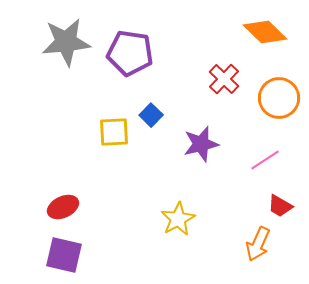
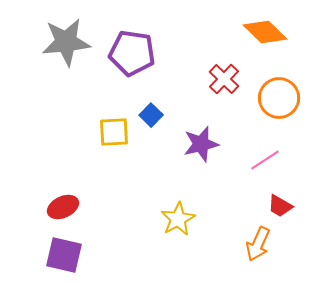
purple pentagon: moved 2 px right
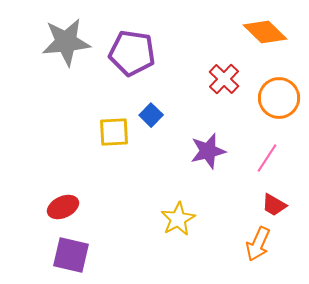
purple star: moved 7 px right, 7 px down
pink line: moved 2 px right, 2 px up; rotated 24 degrees counterclockwise
red trapezoid: moved 6 px left, 1 px up
purple square: moved 7 px right
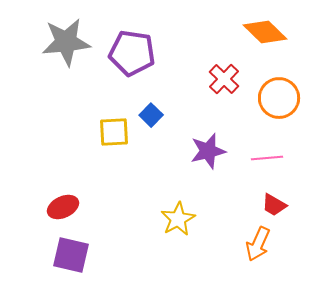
pink line: rotated 52 degrees clockwise
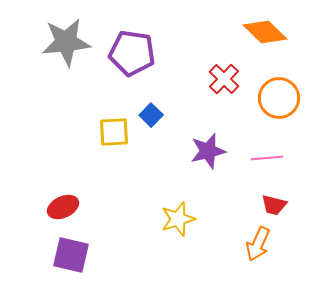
red trapezoid: rotated 16 degrees counterclockwise
yellow star: rotated 12 degrees clockwise
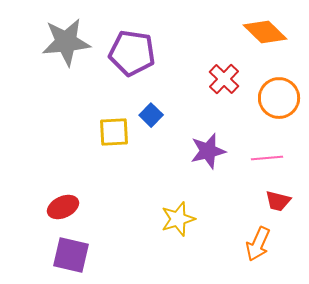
red trapezoid: moved 4 px right, 4 px up
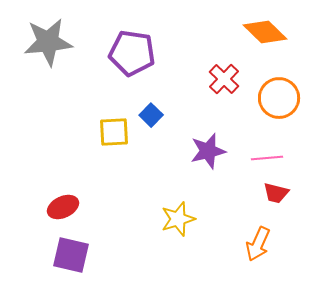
gray star: moved 18 px left
red trapezoid: moved 2 px left, 8 px up
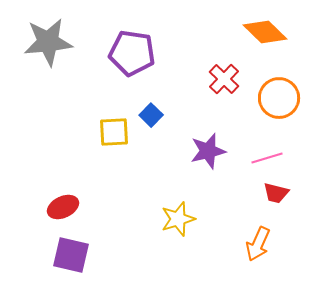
pink line: rotated 12 degrees counterclockwise
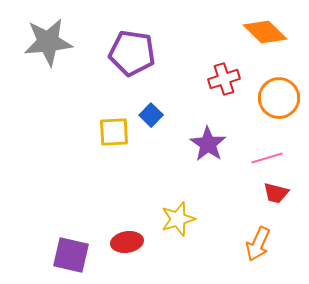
red cross: rotated 28 degrees clockwise
purple star: moved 7 px up; rotated 24 degrees counterclockwise
red ellipse: moved 64 px right, 35 px down; rotated 16 degrees clockwise
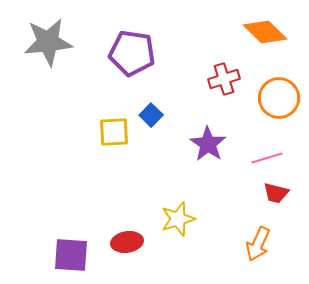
purple square: rotated 9 degrees counterclockwise
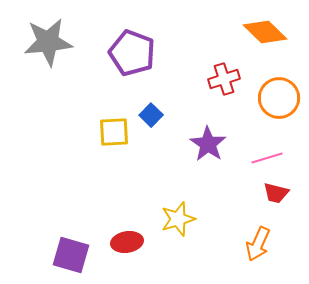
purple pentagon: rotated 12 degrees clockwise
purple square: rotated 12 degrees clockwise
